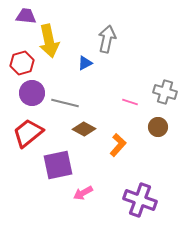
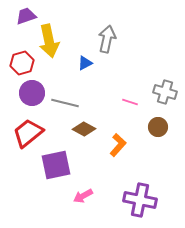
purple trapezoid: rotated 25 degrees counterclockwise
purple square: moved 2 px left
pink arrow: moved 3 px down
purple cross: rotated 8 degrees counterclockwise
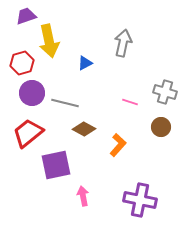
gray arrow: moved 16 px right, 4 px down
brown circle: moved 3 px right
pink arrow: rotated 108 degrees clockwise
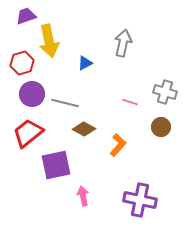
purple circle: moved 1 px down
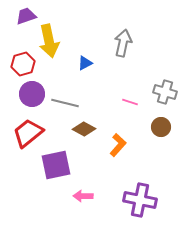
red hexagon: moved 1 px right, 1 px down
pink arrow: rotated 78 degrees counterclockwise
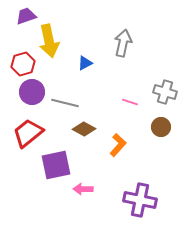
purple circle: moved 2 px up
pink arrow: moved 7 px up
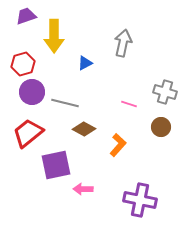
yellow arrow: moved 5 px right, 5 px up; rotated 12 degrees clockwise
pink line: moved 1 px left, 2 px down
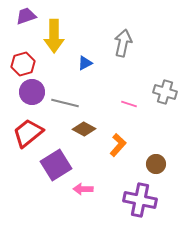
brown circle: moved 5 px left, 37 px down
purple square: rotated 20 degrees counterclockwise
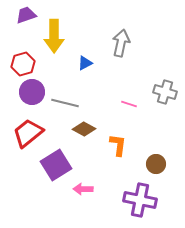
purple trapezoid: moved 1 px up
gray arrow: moved 2 px left
orange L-shape: rotated 35 degrees counterclockwise
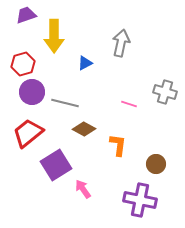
pink arrow: rotated 54 degrees clockwise
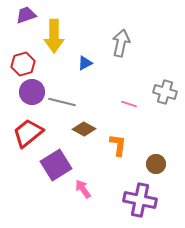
gray line: moved 3 px left, 1 px up
